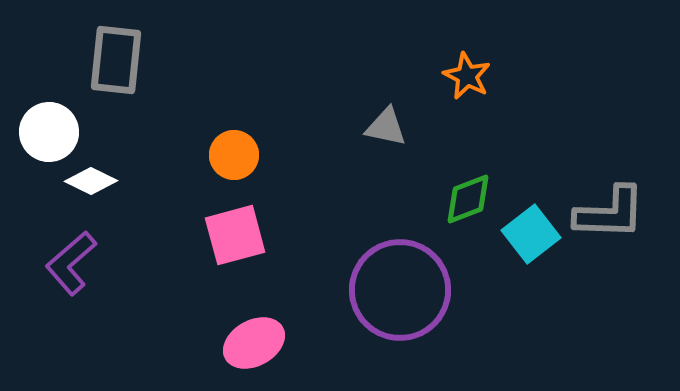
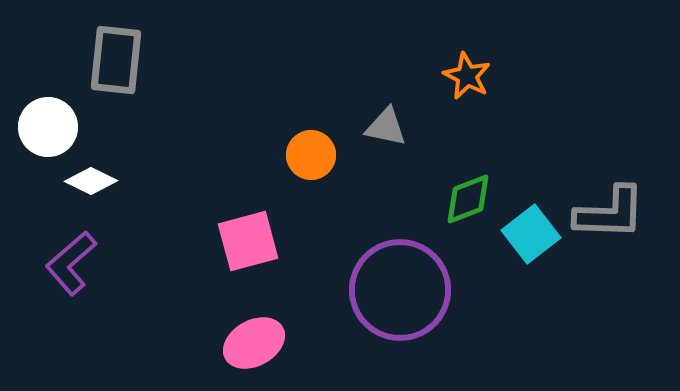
white circle: moved 1 px left, 5 px up
orange circle: moved 77 px right
pink square: moved 13 px right, 6 px down
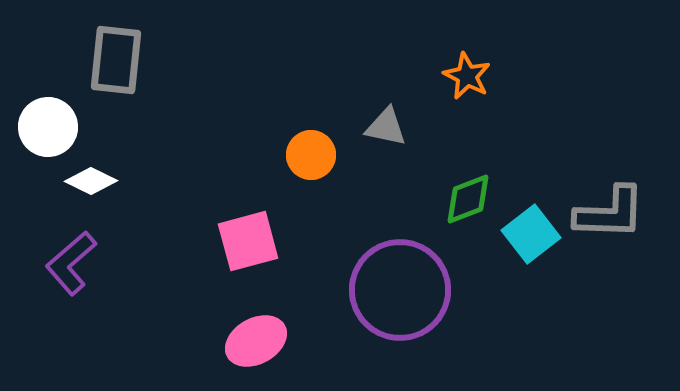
pink ellipse: moved 2 px right, 2 px up
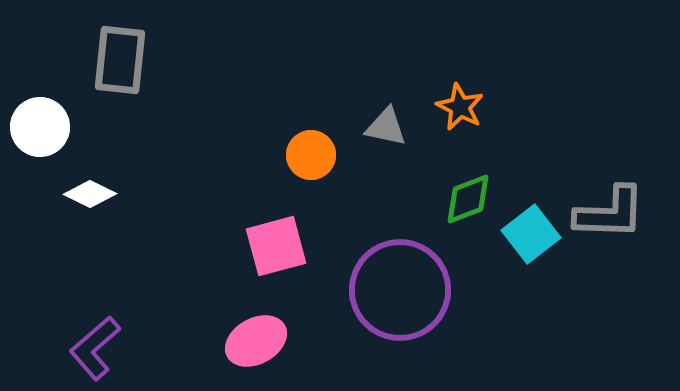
gray rectangle: moved 4 px right
orange star: moved 7 px left, 31 px down
white circle: moved 8 px left
white diamond: moved 1 px left, 13 px down
pink square: moved 28 px right, 5 px down
purple L-shape: moved 24 px right, 85 px down
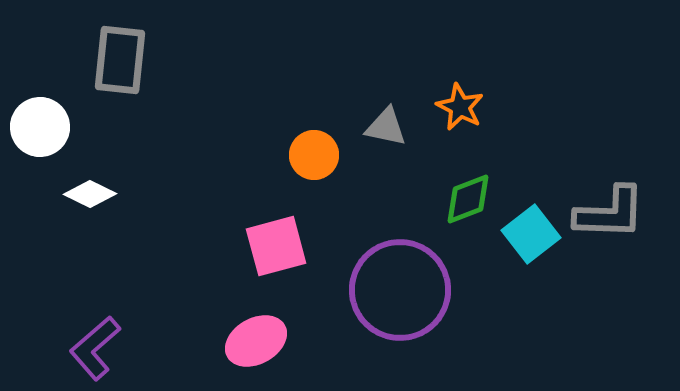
orange circle: moved 3 px right
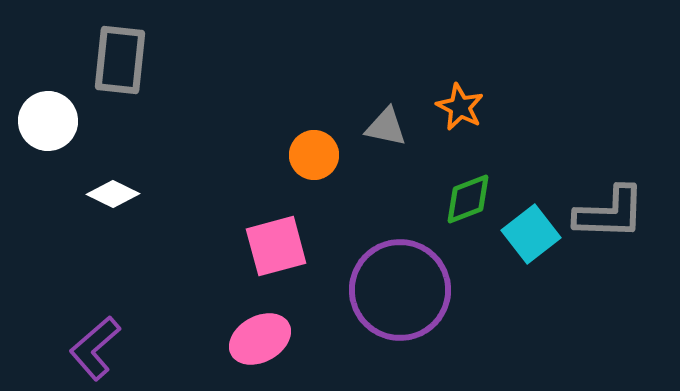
white circle: moved 8 px right, 6 px up
white diamond: moved 23 px right
pink ellipse: moved 4 px right, 2 px up
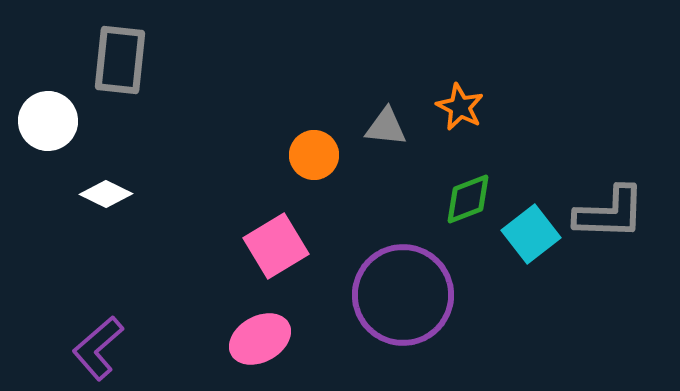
gray triangle: rotated 6 degrees counterclockwise
white diamond: moved 7 px left
pink square: rotated 16 degrees counterclockwise
purple circle: moved 3 px right, 5 px down
purple L-shape: moved 3 px right
